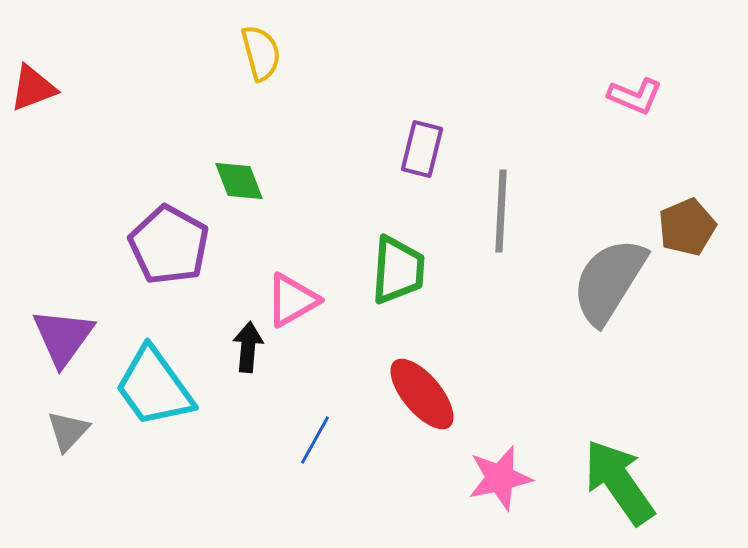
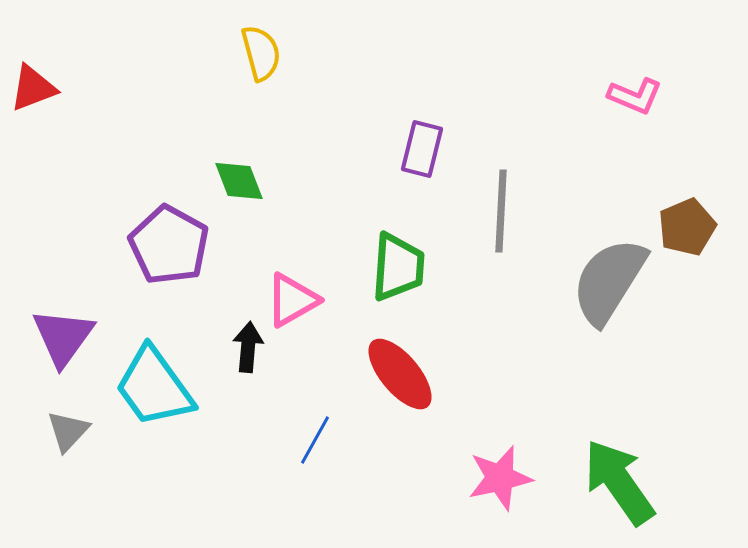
green trapezoid: moved 3 px up
red ellipse: moved 22 px left, 20 px up
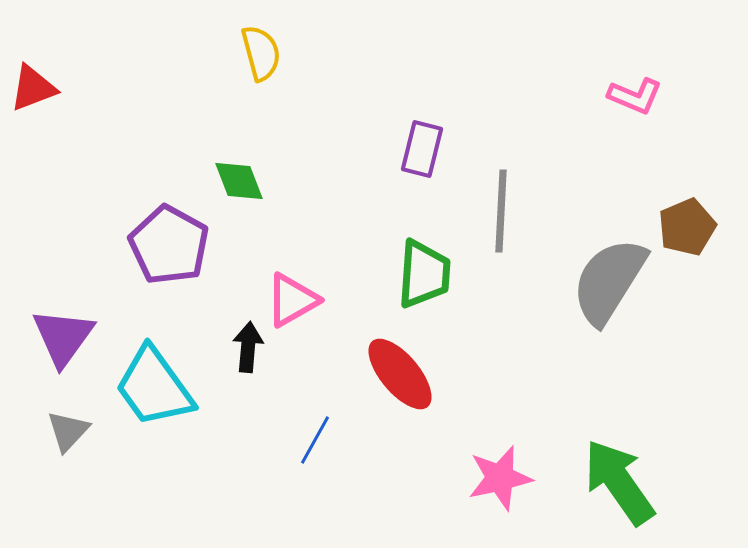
green trapezoid: moved 26 px right, 7 px down
